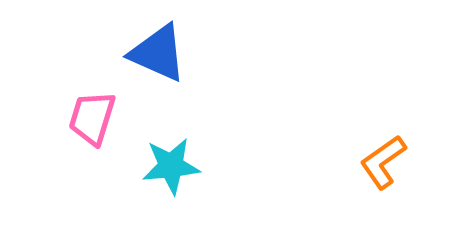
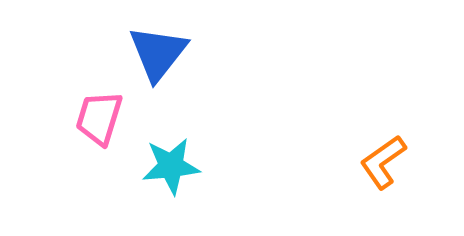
blue triangle: rotated 44 degrees clockwise
pink trapezoid: moved 7 px right
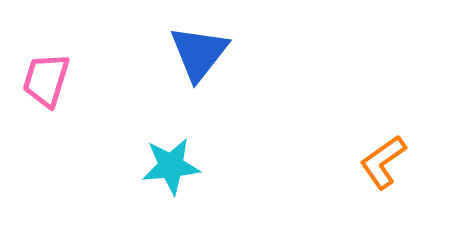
blue triangle: moved 41 px right
pink trapezoid: moved 53 px left, 38 px up
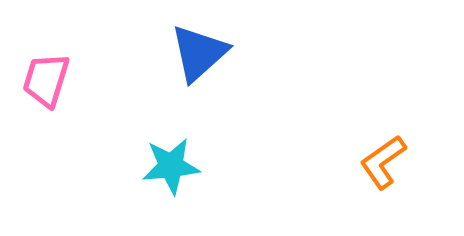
blue triangle: rotated 10 degrees clockwise
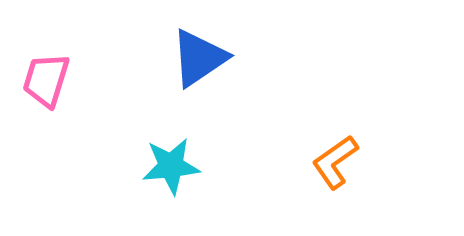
blue triangle: moved 5 px down; rotated 8 degrees clockwise
orange L-shape: moved 48 px left
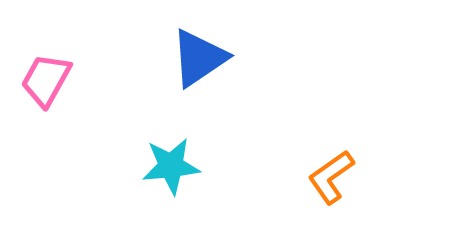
pink trapezoid: rotated 12 degrees clockwise
orange L-shape: moved 4 px left, 15 px down
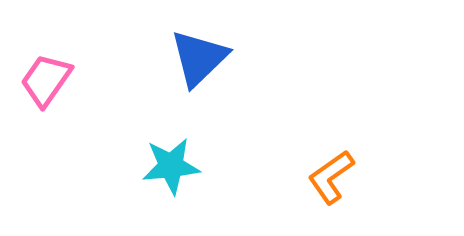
blue triangle: rotated 10 degrees counterclockwise
pink trapezoid: rotated 6 degrees clockwise
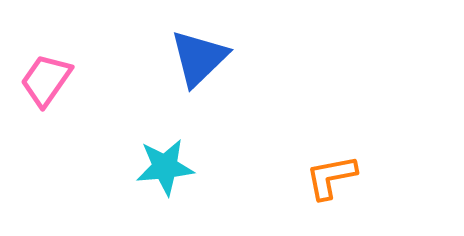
cyan star: moved 6 px left, 1 px down
orange L-shape: rotated 24 degrees clockwise
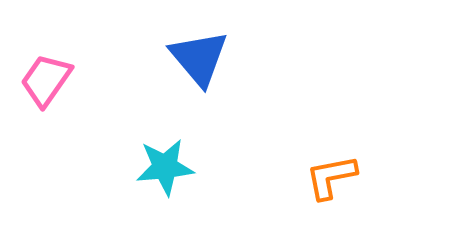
blue triangle: rotated 26 degrees counterclockwise
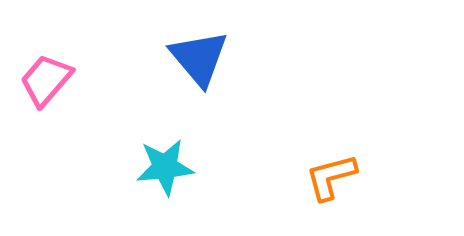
pink trapezoid: rotated 6 degrees clockwise
orange L-shape: rotated 4 degrees counterclockwise
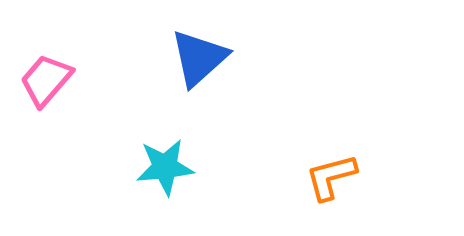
blue triangle: rotated 28 degrees clockwise
